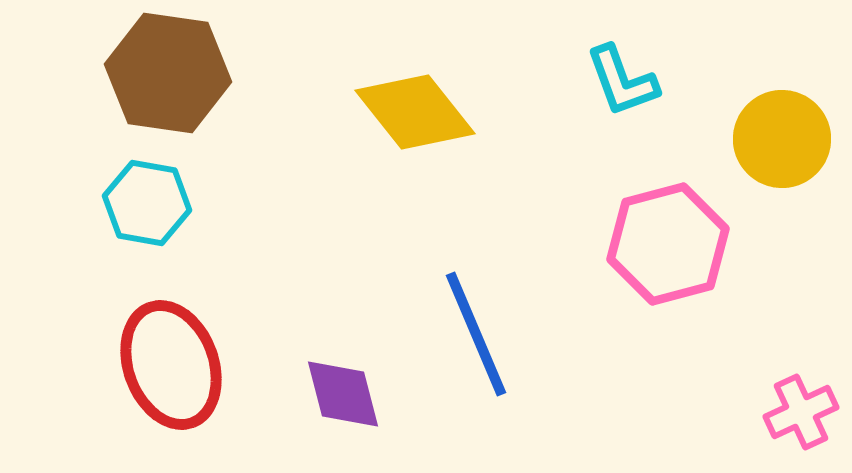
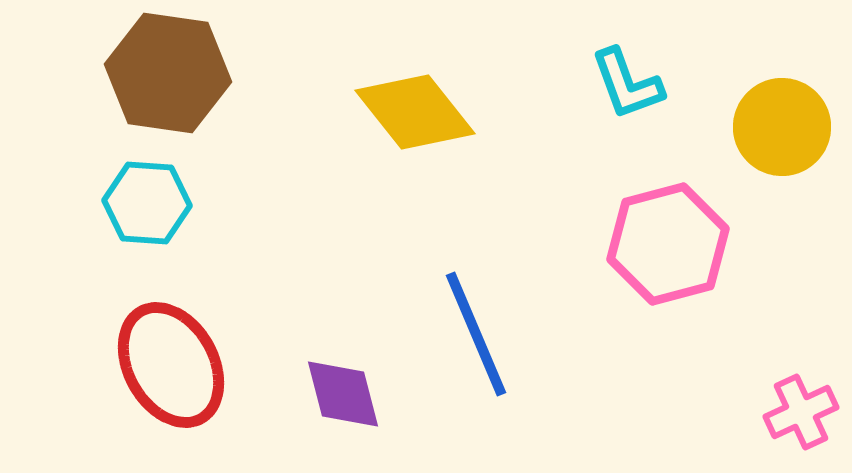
cyan L-shape: moved 5 px right, 3 px down
yellow circle: moved 12 px up
cyan hexagon: rotated 6 degrees counterclockwise
red ellipse: rotated 9 degrees counterclockwise
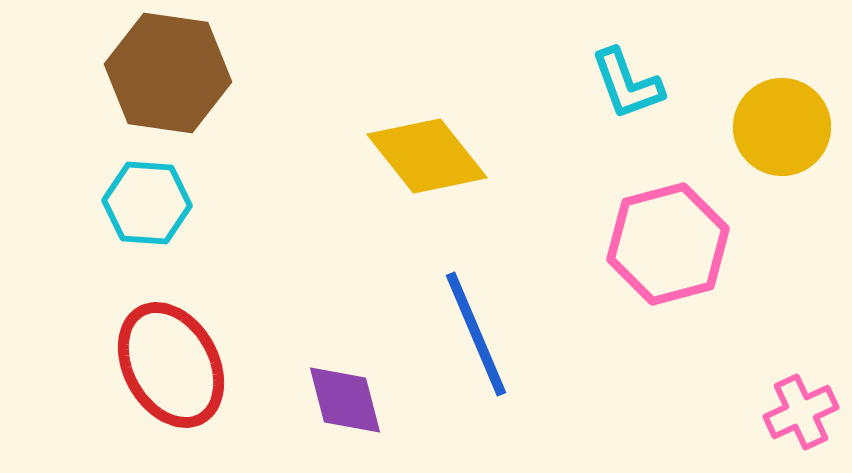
yellow diamond: moved 12 px right, 44 px down
purple diamond: moved 2 px right, 6 px down
